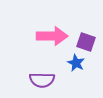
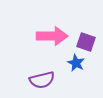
purple semicircle: rotated 15 degrees counterclockwise
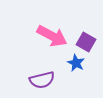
pink arrow: rotated 28 degrees clockwise
purple square: rotated 12 degrees clockwise
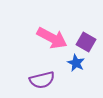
pink arrow: moved 2 px down
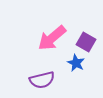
pink arrow: rotated 112 degrees clockwise
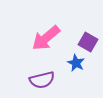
pink arrow: moved 6 px left
purple square: moved 2 px right
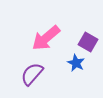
purple semicircle: moved 10 px left, 6 px up; rotated 145 degrees clockwise
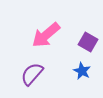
pink arrow: moved 3 px up
blue star: moved 6 px right, 8 px down
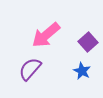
purple square: rotated 18 degrees clockwise
purple semicircle: moved 2 px left, 5 px up
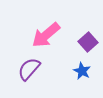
purple semicircle: moved 1 px left
